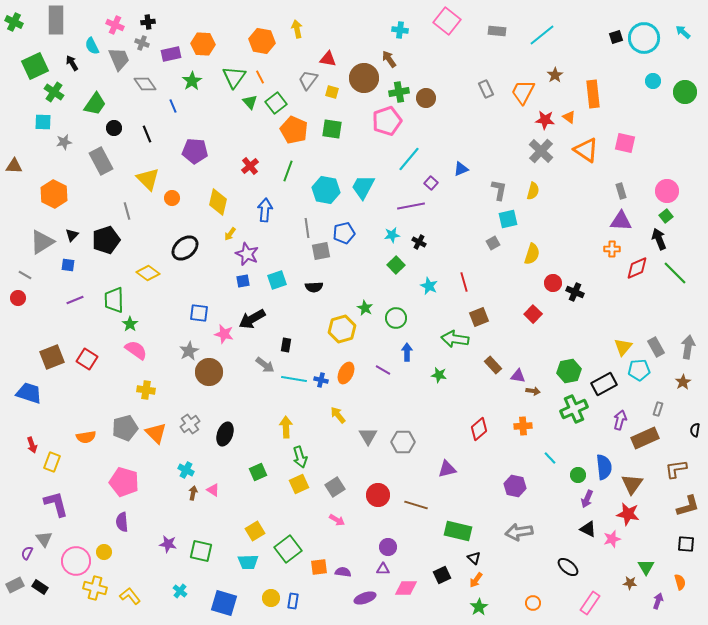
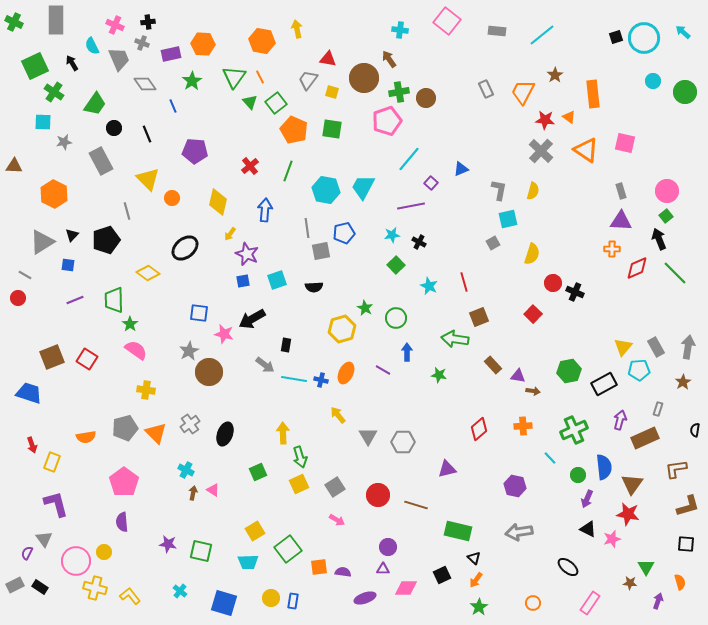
green cross at (574, 409): moved 21 px down
yellow arrow at (286, 427): moved 3 px left, 6 px down
pink pentagon at (124, 482): rotated 20 degrees clockwise
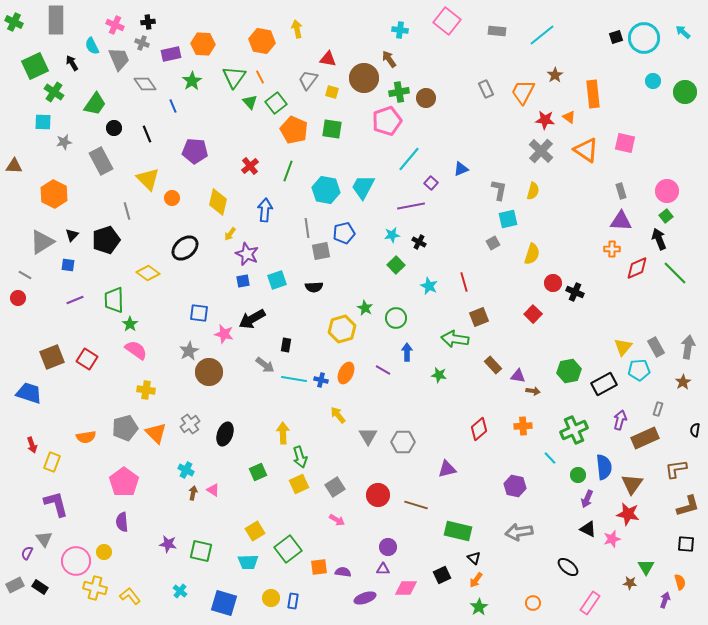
purple arrow at (658, 601): moved 7 px right, 1 px up
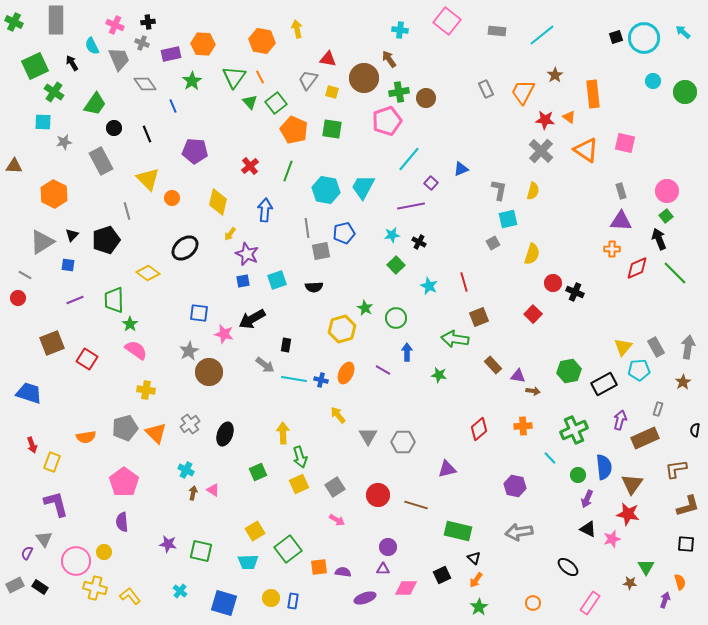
brown square at (52, 357): moved 14 px up
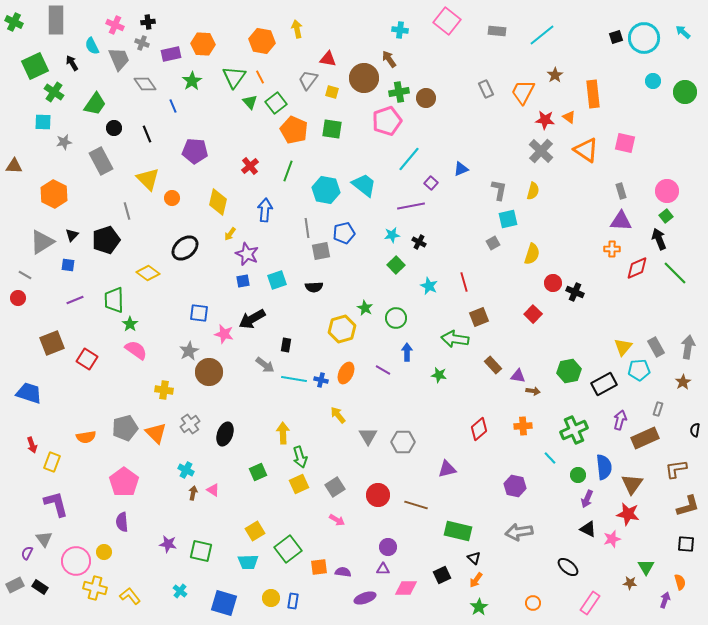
cyan trapezoid at (363, 187): moved 1 px right, 2 px up; rotated 100 degrees clockwise
yellow cross at (146, 390): moved 18 px right
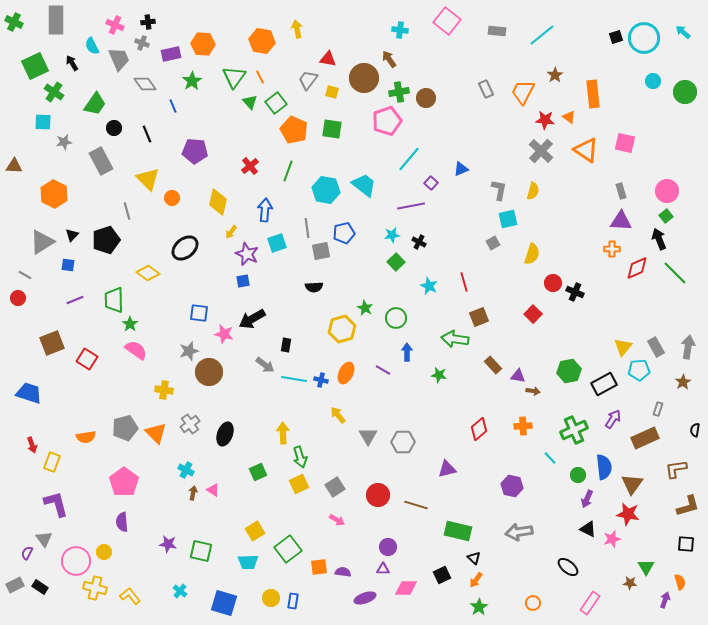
yellow arrow at (230, 234): moved 1 px right, 2 px up
green square at (396, 265): moved 3 px up
cyan square at (277, 280): moved 37 px up
gray star at (189, 351): rotated 12 degrees clockwise
purple arrow at (620, 420): moved 7 px left, 1 px up; rotated 18 degrees clockwise
purple hexagon at (515, 486): moved 3 px left
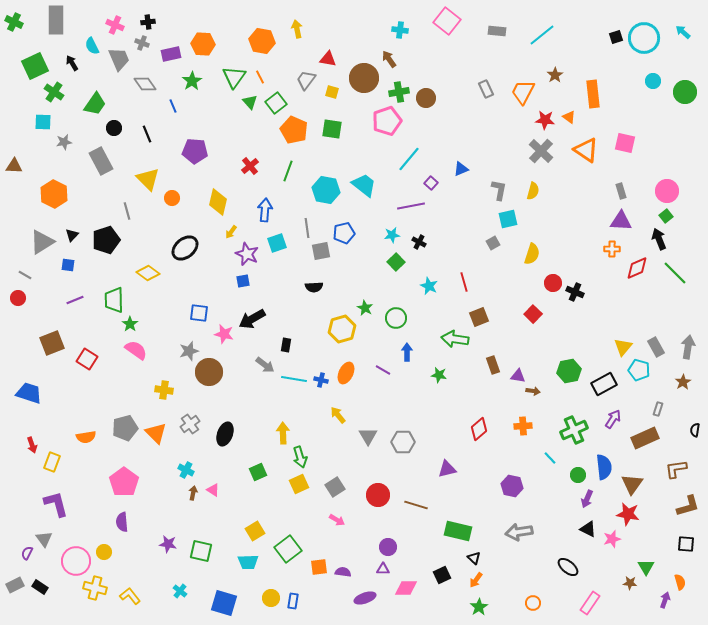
gray trapezoid at (308, 80): moved 2 px left
brown rectangle at (493, 365): rotated 24 degrees clockwise
cyan pentagon at (639, 370): rotated 20 degrees clockwise
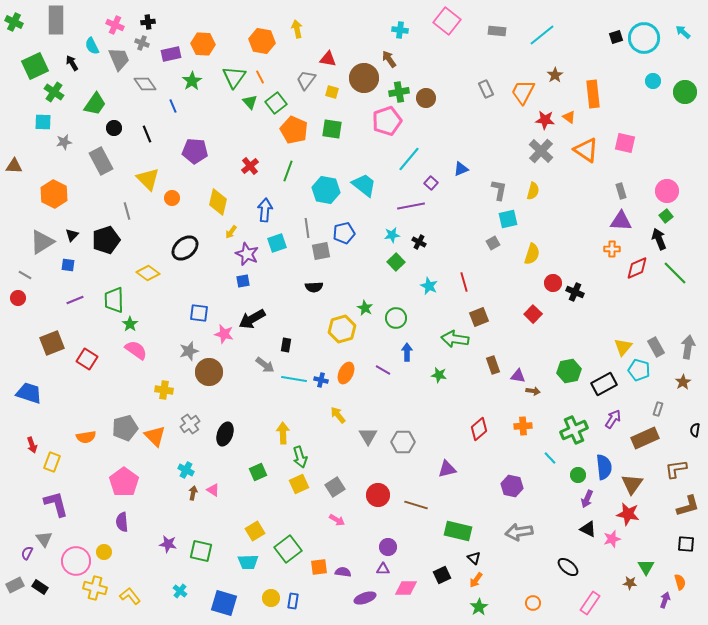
orange triangle at (156, 433): moved 1 px left, 3 px down
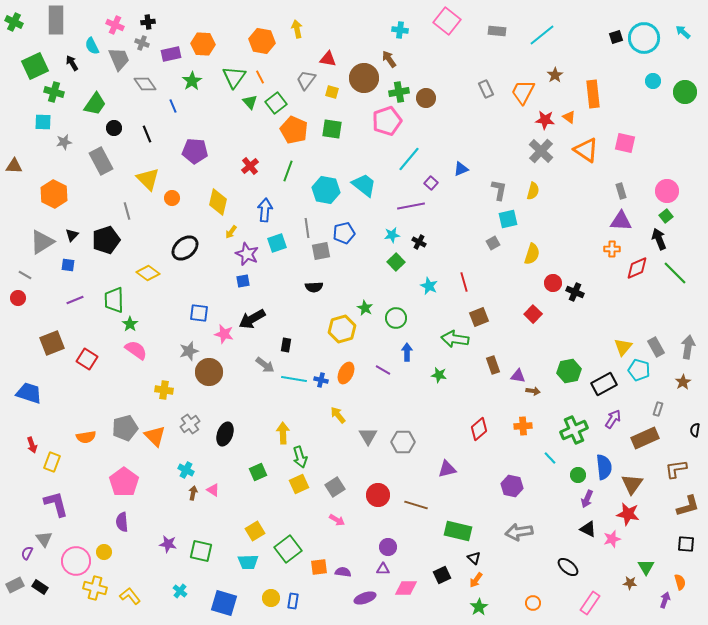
green cross at (54, 92): rotated 18 degrees counterclockwise
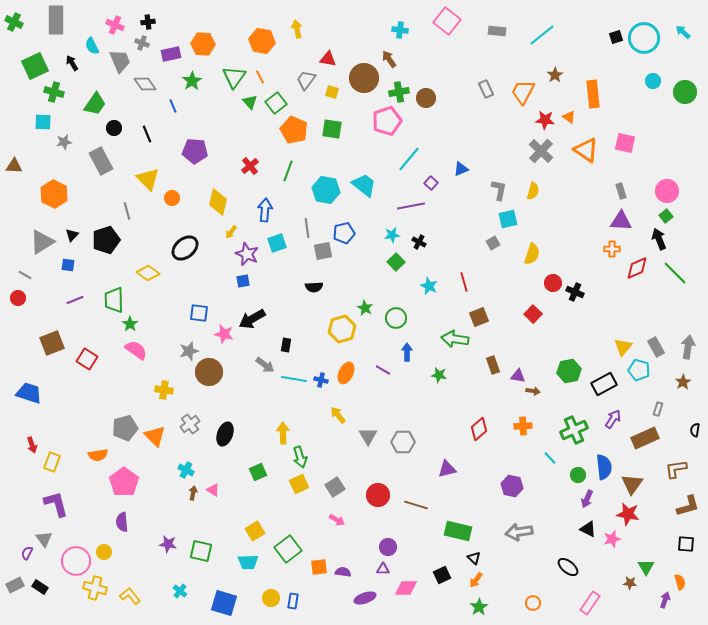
gray trapezoid at (119, 59): moved 1 px right, 2 px down
gray square at (321, 251): moved 2 px right
orange semicircle at (86, 437): moved 12 px right, 18 px down
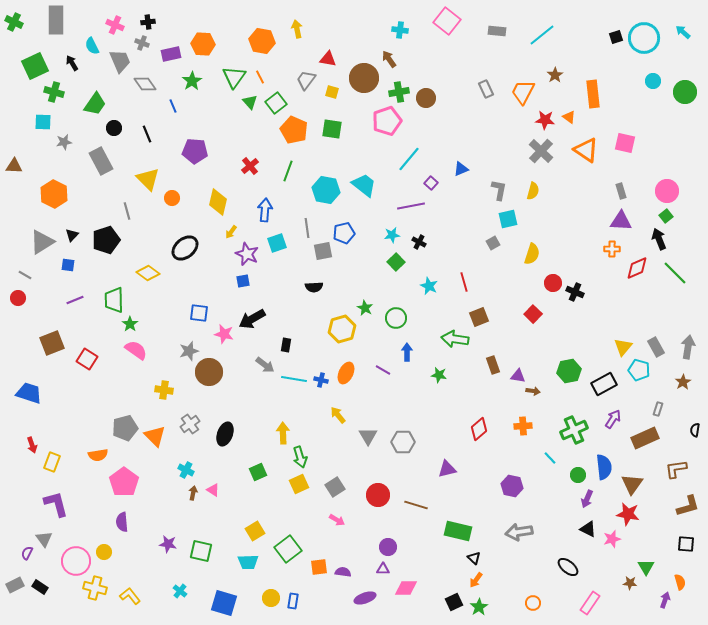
black square at (442, 575): moved 12 px right, 27 px down
